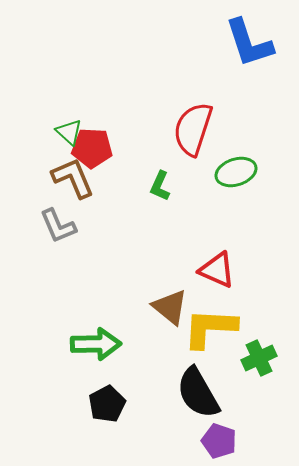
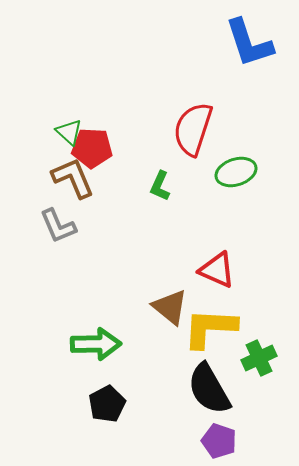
black semicircle: moved 11 px right, 4 px up
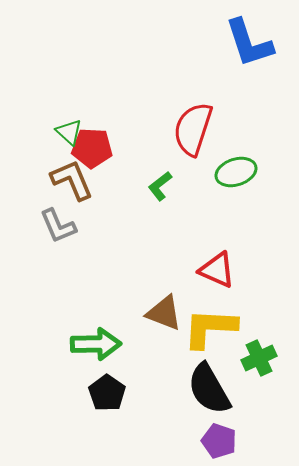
brown L-shape: moved 1 px left, 2 px down
green L-shape: rotated 28 degrees clockwise
brown triangle: moved 6 px left, 6 px down; rotated 18 degrees counterclockwise
black pentagon: moved 11 px up; rotated 9 degrees counterclockwise
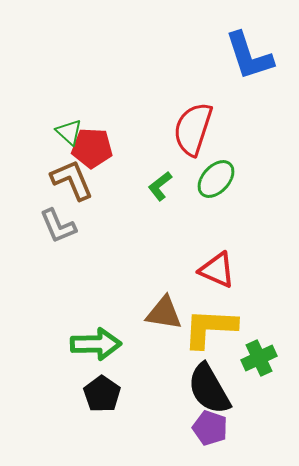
blue L-shape: moved 13 px down
green ellipse: moved 20 px left, 7 px down; rotated 30 degrees counterclockwise
brown triangle: rotated 12 degrees counterclockwise
black pentagon: moved 5 px left, 1 px down
purple pentagon: moved 9 px left, 13 px up
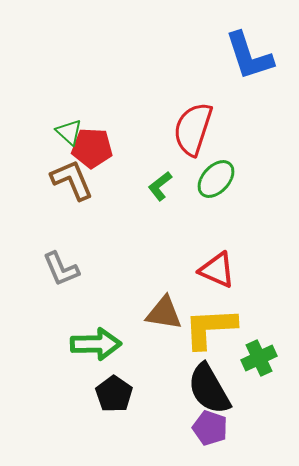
gray L-shape: moved 3 px right, 43 px down
yellow L-shape: rotated 6 degrees counterclockwise
black pentagon: moved 12 px right
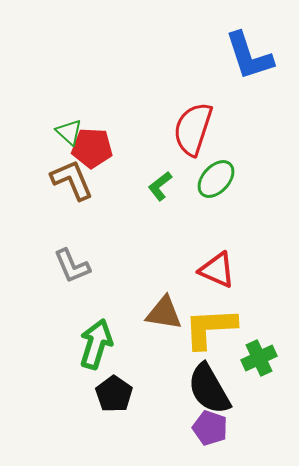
gray L-shape: moved 11 px right, 3 px up
green arrow: rotated 72 degrees counterclockwise
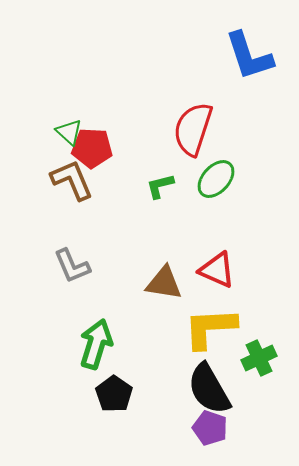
green L-shape: rotated 24 degrees clockwise
brown triangle: moved 30 px up
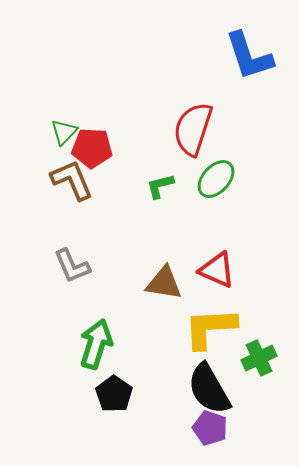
green triangle: moved 5 px left; rotated 32 degrees clockwise
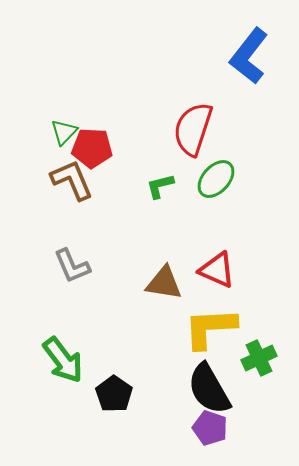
blue L-shape: rotated 56 degrees clockwise
green arrow: moved 33 px left, 16 px down; rotated 126 degrees clockwise
